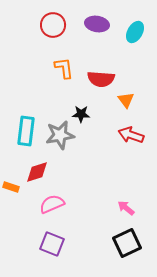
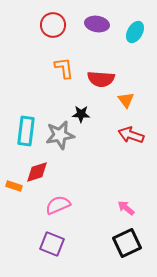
orange rectangle: moved 3 px right, 1 px up
pink semicircle: moved 6 px right, 1 px down
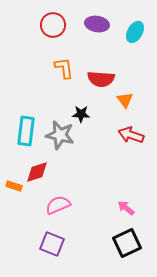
orange triangle: moved 1 px left
gray star: rotated 24 degrees clockwise
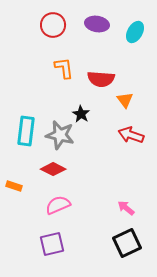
black star: rotated 30 degrees clockwise
red diamond: moved 16 px right, 3 px up; rotated 45 degrees clockwise
purple square: rotated 35 degrees counterclockwise
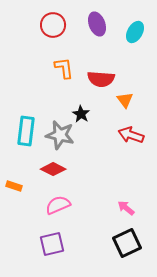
purple ellipse: rotated 60 degrees clockwise
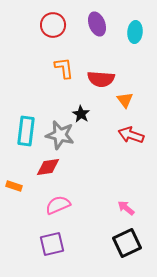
cyan ellipse: rotated 25 degrees counterclockwise
red diamond: moved 5 px left, 2 px up; rotated 35 degrees counterclockwise
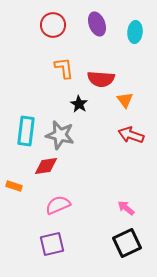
black star: moved 2 px left, 10 px up
red diamond: moved 2 px left, 1 px up
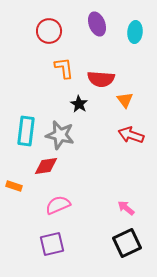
red circle: moved 4 px left, 6 px down
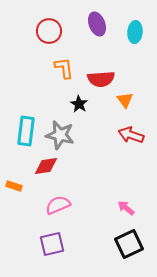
red semicircle: rotated 8 degrees counterclockwise
black square: moved 2 px right, 1 px down
